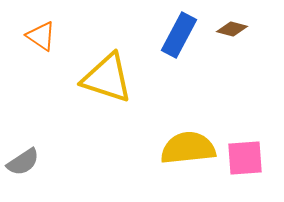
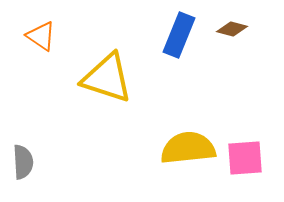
blue rectangle: rotated 6 degrees counterclockwise
gray semicircle: rotated 60 degrees counterclockwise
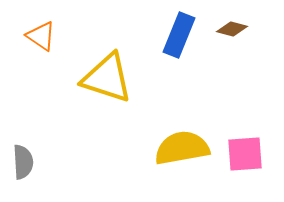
yellow semicircle: moved 6 px left; rotated 4 degrees counterclockwise
pink square: moved 4 px up
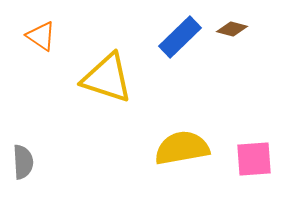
blue rectangle: moved 1 px right, 2 px down; rotated 24 degrees clockwise
pink square: moved 9 px right, 5 px down
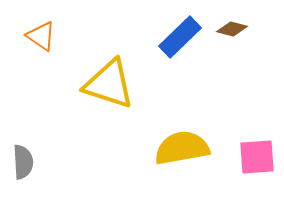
yellow triangle: moved 2 px right, 6 px down
pink square: moved 3 px right, 2 px up
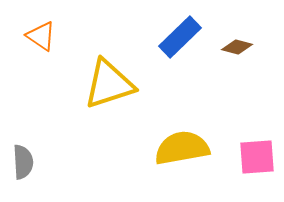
brown diamond: moved 5 px right, 18 px down
yellow triangle: rotated 36 degrees counterclockwise
